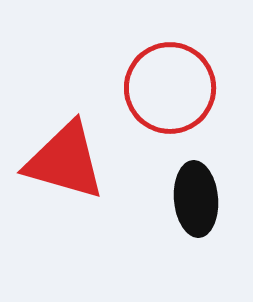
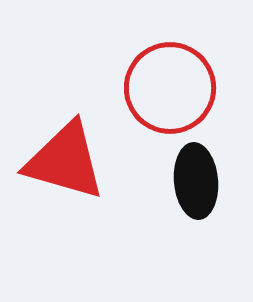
black ellipse: moved 18 px up
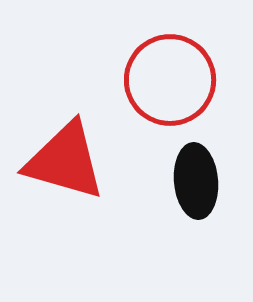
red circle: moved 8 px up
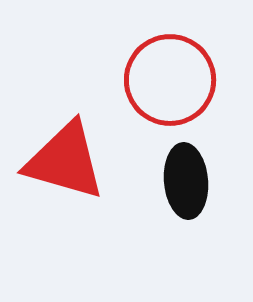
black ellipse: moved 10 px left
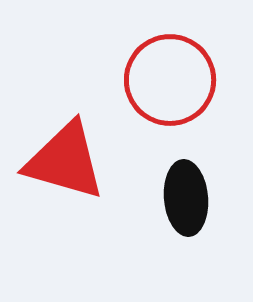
black ellipse: moved 17 px down
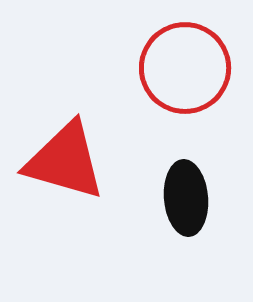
red circle: moved 15 px right, 12 px up
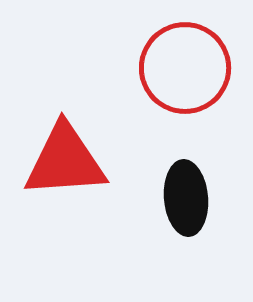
red triangle: rotated 20 degrees counterclockwise
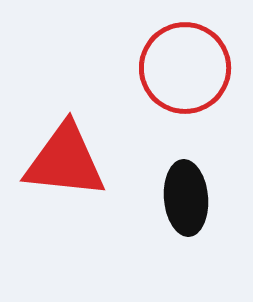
red triangle: rotated 10 degrees clockwise
